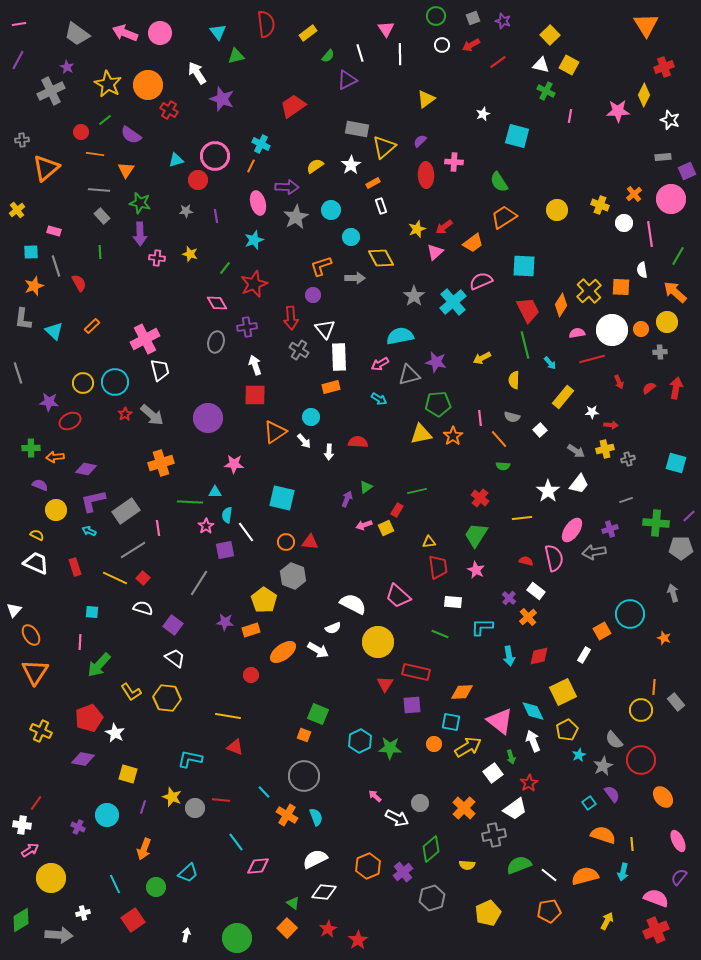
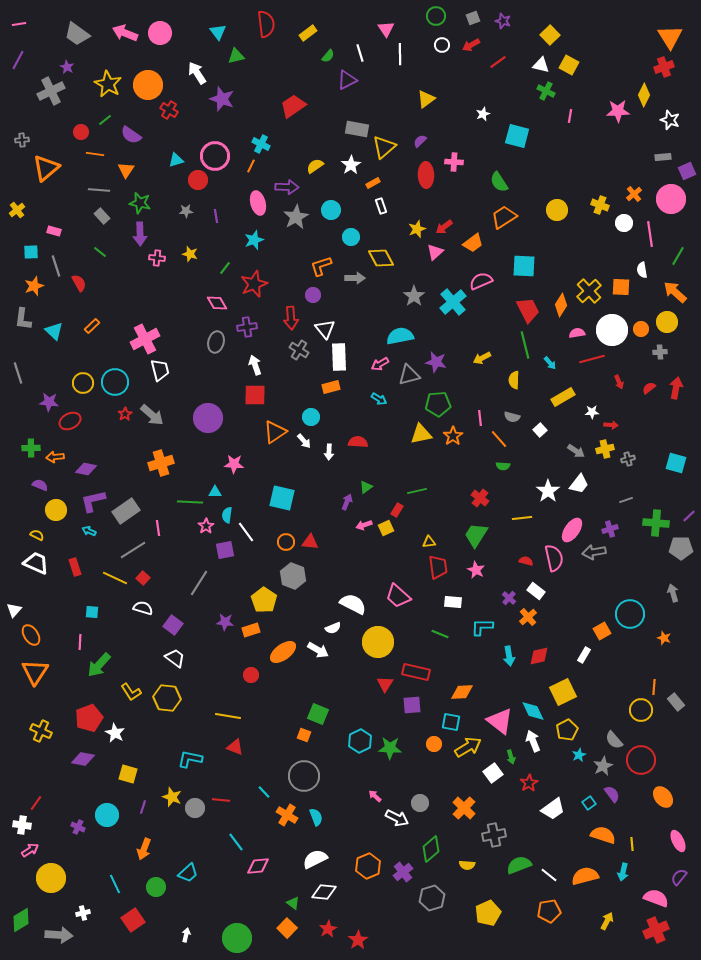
orange triangle at (646, 25): moved 24 px right, 12 px down
green line at (100, 252): rotated 48 degrees counterclockwise
yellow rectangle at (563, 397): rotated 20 degrees clockwise
purple arrow at (347, 499): moved 3 px down
white trapezoid at (515, 809): moved 38 px right
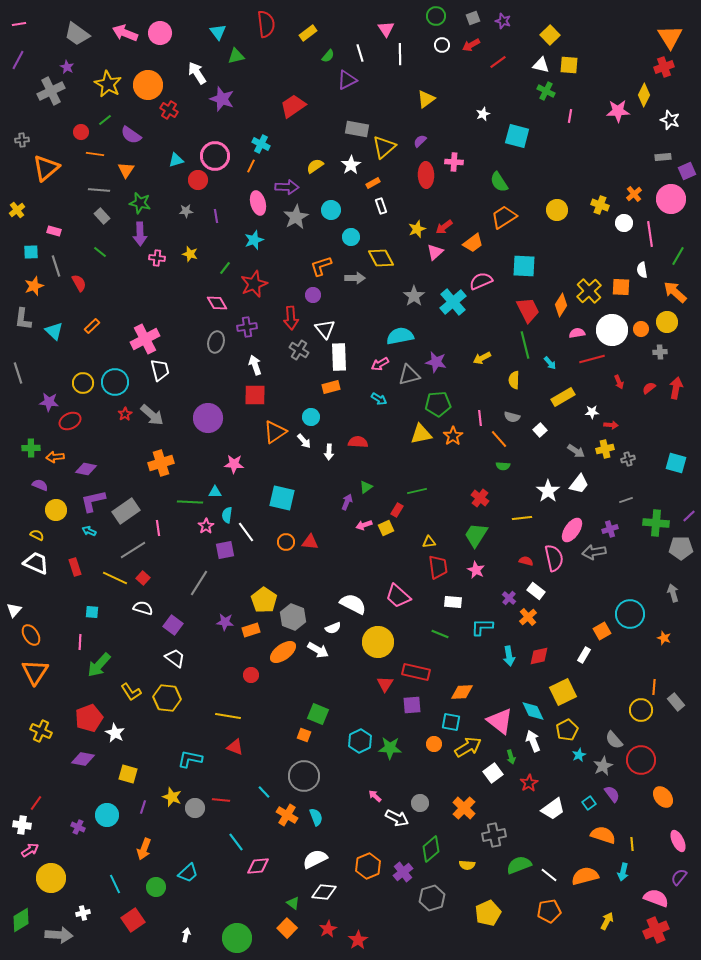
yellow square at (569, 65): rotated 24 degrees counterclockwise
gray hexagon at (293, 576): moved 41 px down
